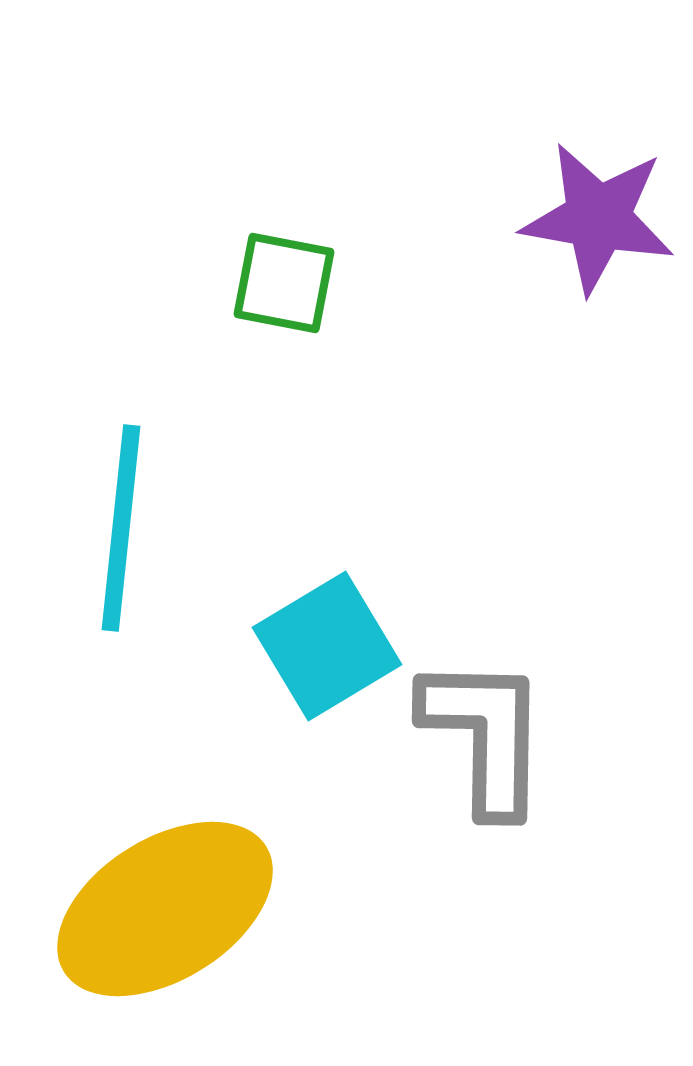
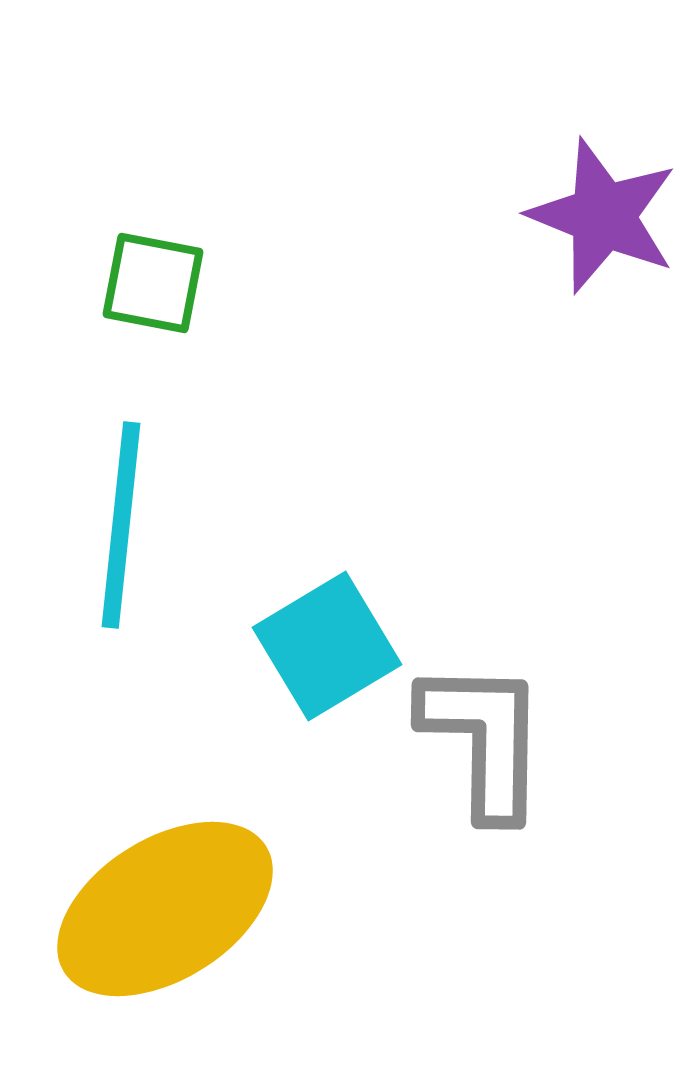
purple star: moved 5 px right, 2 px up; rotated 12 degrees clockwise
green square: moved 131 px left
cyan line: moved 3 px up
gray L-shape: moved 1 px left, 4 px down
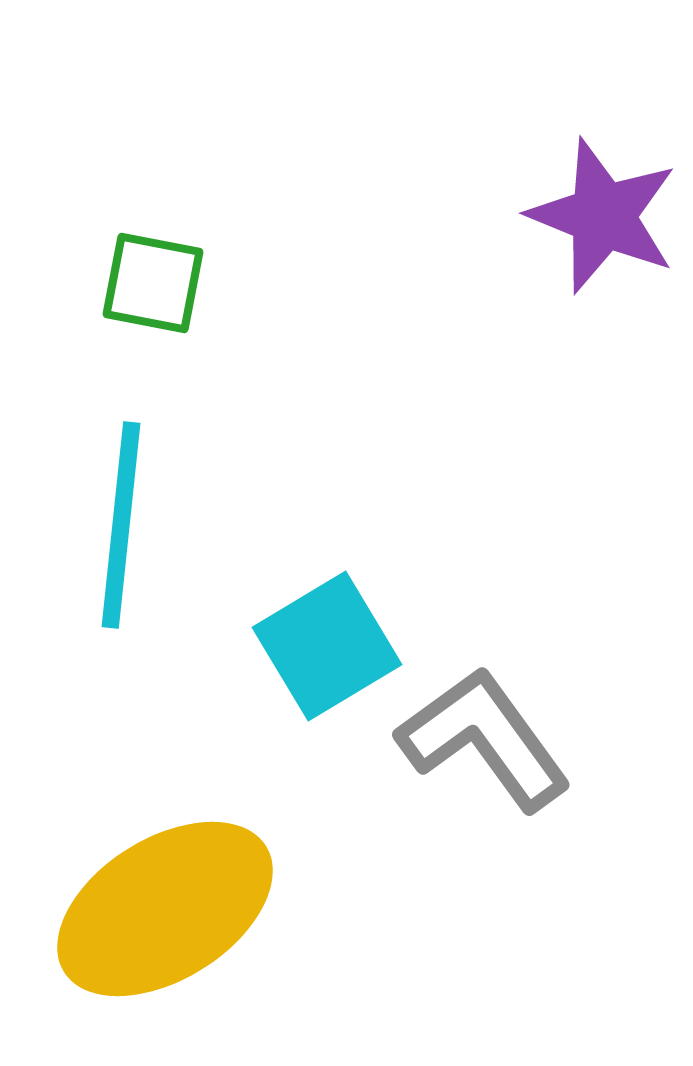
gray L-shape: rotated 37 degrees counterclockwise
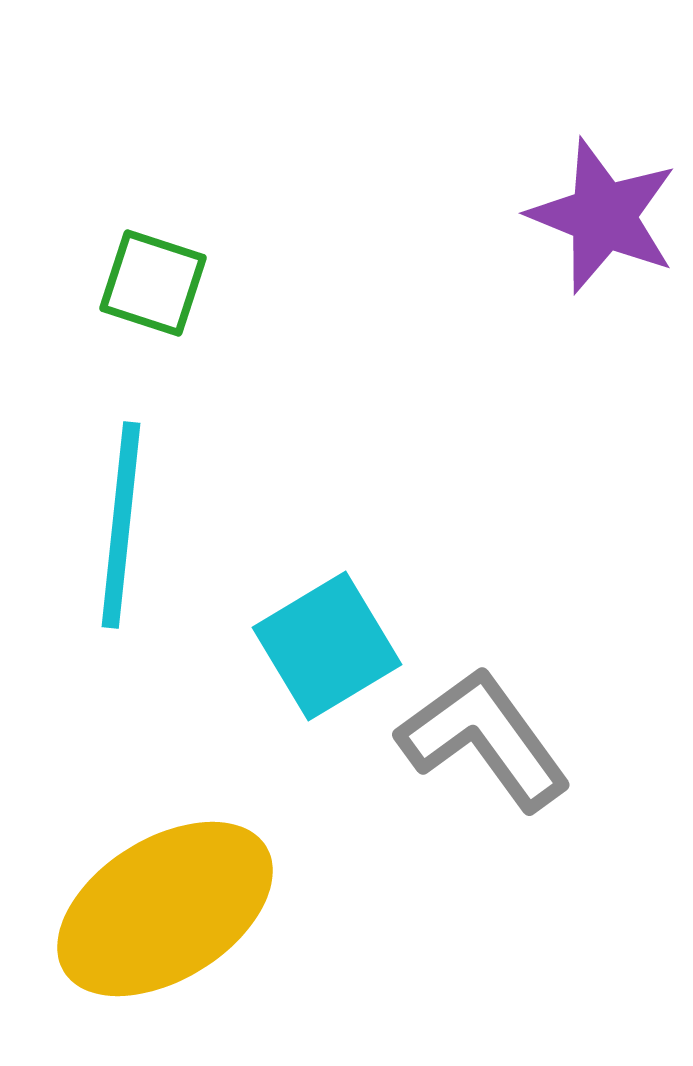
green square: rotated 7 degrees clockwise
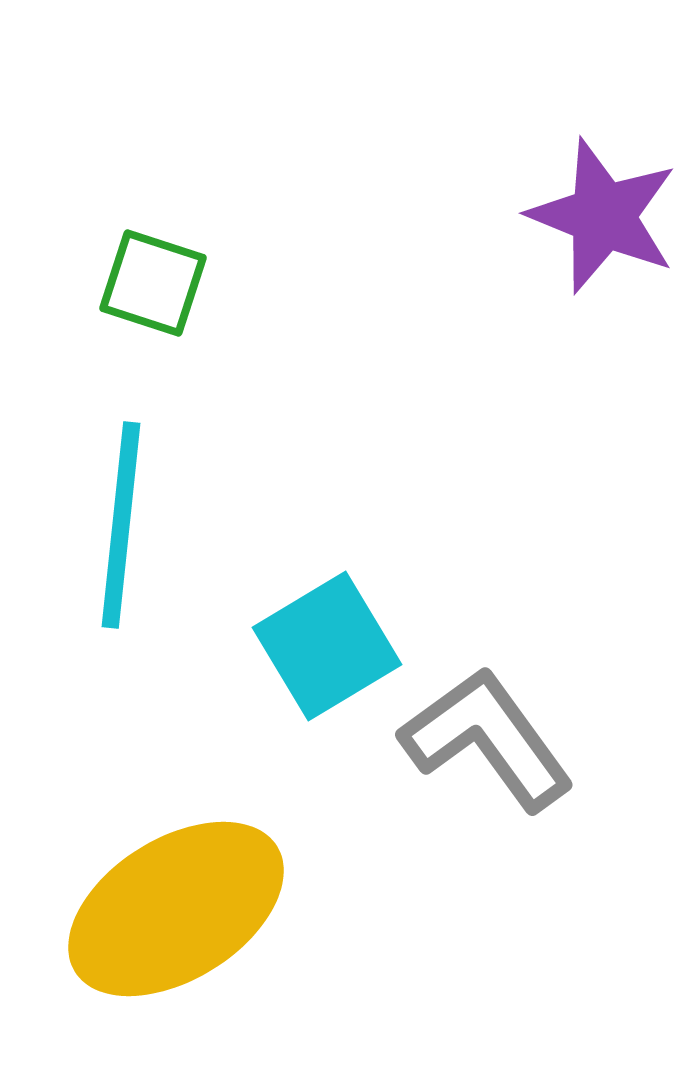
gray L-shape: moved 3 px right
yellow ellipse: moved 11 px right
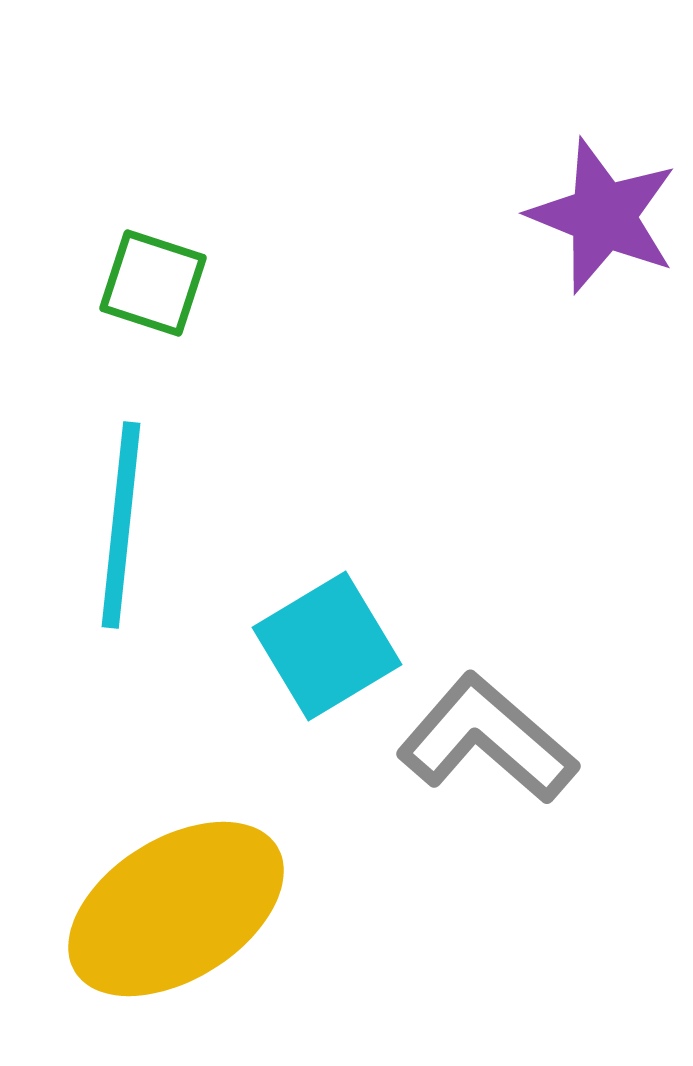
gray L-shape: rotated 13 degrees counterclockwise
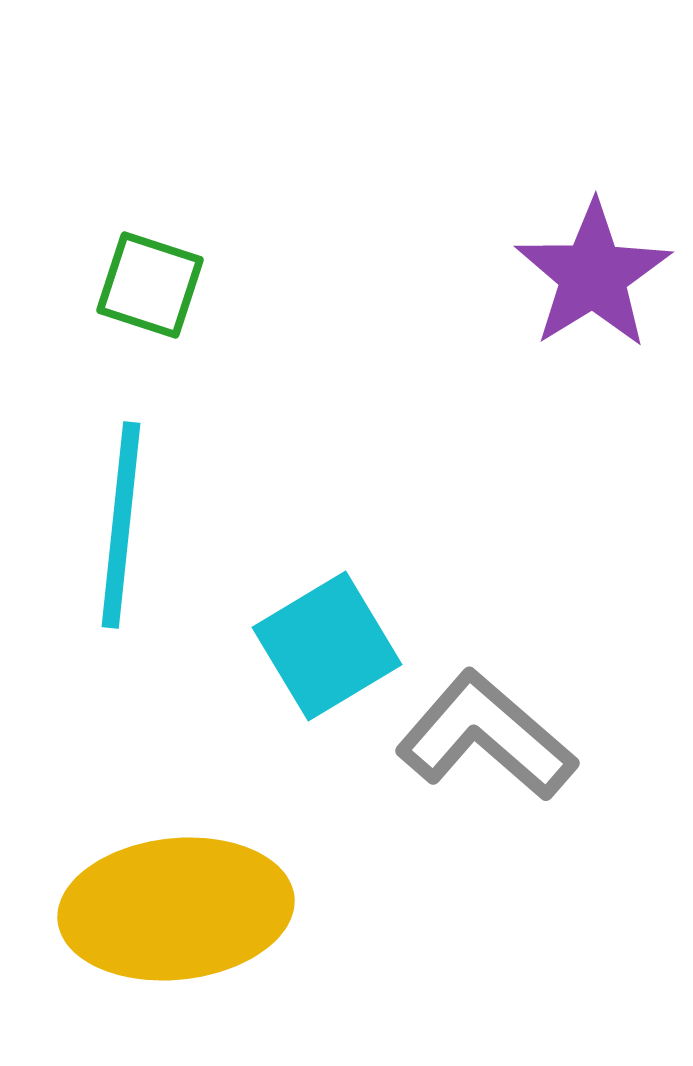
purple star: moved 10 px left, 59 px down; rotated 18 degrees clockwise
green square: moved 3 px left, 2 px down
gray L-shape: moved 1 px left, 3 px up
yellow ellipse: rotated 26 degrees clockwise
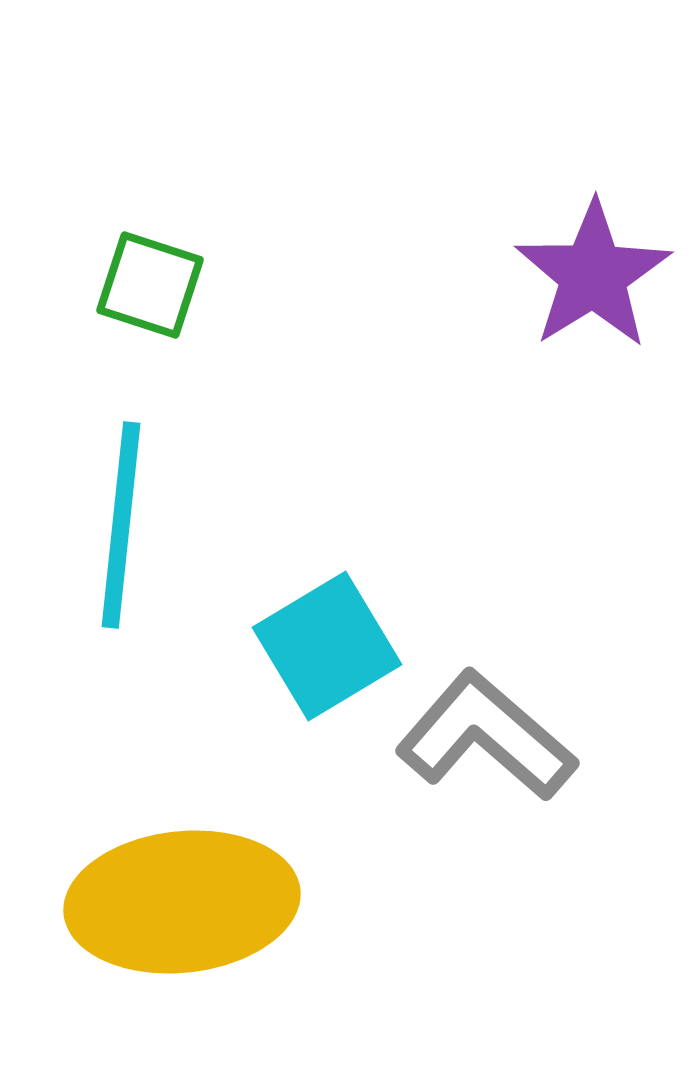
yellow ellipse: moved 6 px right, 7 px up
